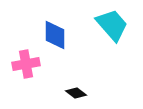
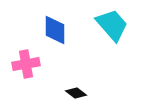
blue diamond: moved 5 px up
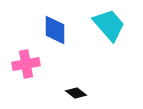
cyan trapezoid: moved 3 px left
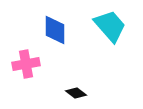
cyan trapezoid: moved 1 px right, 1 px down
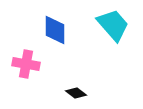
cyan trapezoid: moved 3 px right, 1 px up
pink cross: rotated 20 degrees clockwise
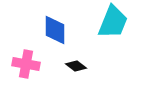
cyan trapezoid: moved 3 px up; rotated 63 degrees clockwise
black diamond: moved 27 px up
